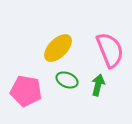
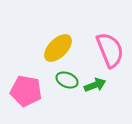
green arrow: moved 3 px left; rotated 55 degrees clockwise
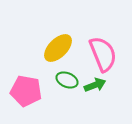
pink semicircle: moved 7 px left, 4 px down
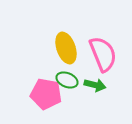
yellow ellipse: moved 8 px right; rotated 64 degrees counterclockwise
green arrow: rotated 35 degrees clockwise
pink pentagon: moved 20 px right, 3 px down
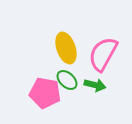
pink semicircle: rotated 129 degrees counterclockwise
green ellipse: rotated 20 degrees clockwise
pink pentagon: moved 1 px left, 1 px up
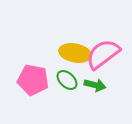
yellow ellipse: moved 9 px right, 5 px down; rotated 60 degrees counterclockwise
pink semicircle: rotated 24 degrees clockwise
pink pentagon: moved 12 px left, 13 px up
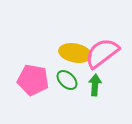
pink semicircle: moved 1 px left, 1 px up
green arrow: rotated 100 degrees counterclockwise
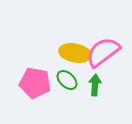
pink semicircle: moved 1 px right, 1 px up
pink pentagon: moved 2 px right, 3 px down
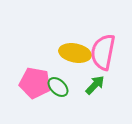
pink semicircle: rotated 42 degrees counterclockwise
green ellipse: moved 9 px left, 7 px down
green arrow: rotated 40 degrees clockwise
